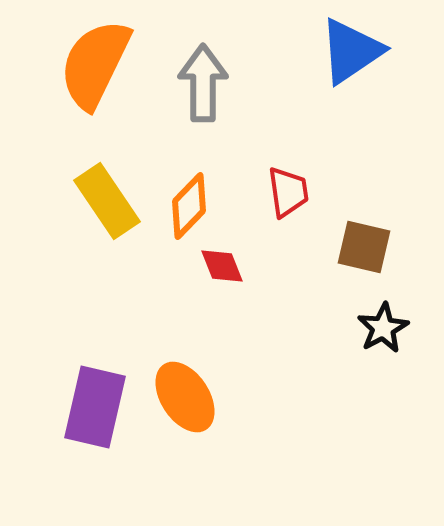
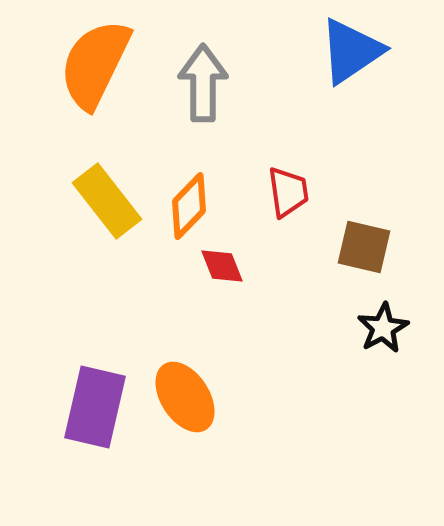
yellow rectangle: rotated 4 degrees counterclockwise
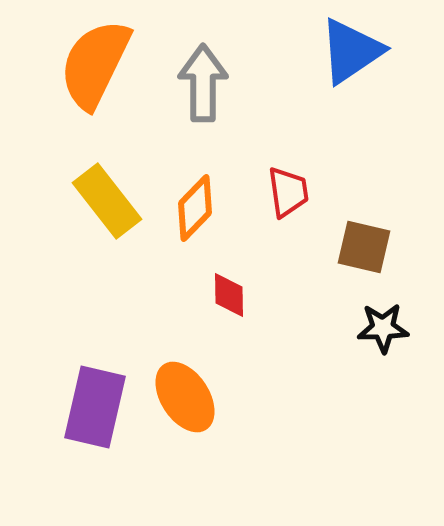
orange diamond: moved 6 px right, 2 px down
red diamond: moved 7 px right, 29 px down; rotated 21 degrees clockwise
black star: rotated 27 degrees clockwise
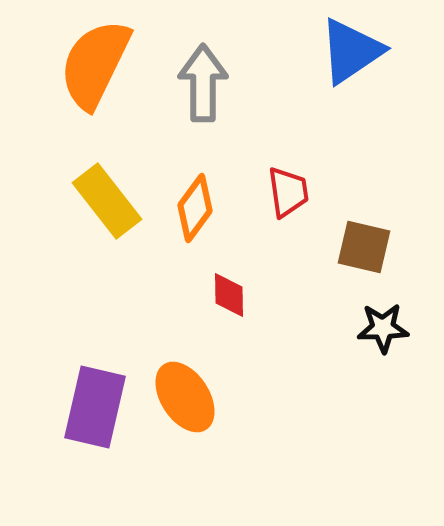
orange diamond: rotated 8 degrees counterclockwise
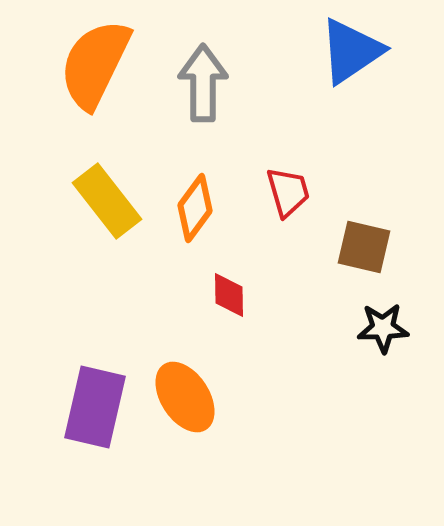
red trapezoid: rotated 8 degrees counterclockwise
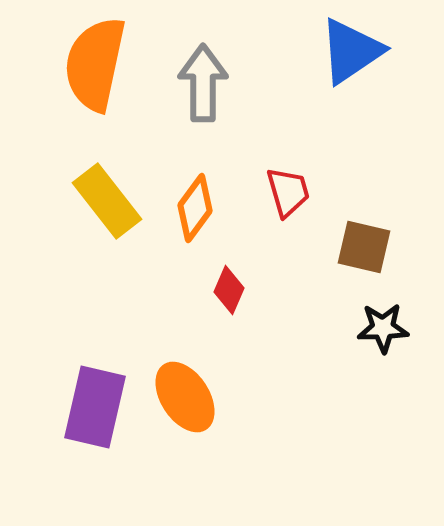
orange semicircle: rotated 14 degrees counterclockwise
red diamond: moved 5 px up; rotated 24 degrees clockwise
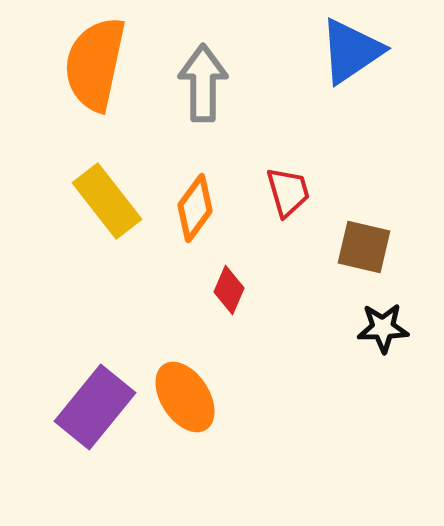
purple rectangle: rotated 26 degrees clockwise
